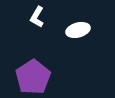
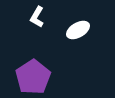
white ellipse: rotated 15 degrees counterclockwise
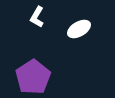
white ellipse: moved 1 px right, 1 px up
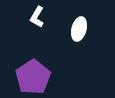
white ellipse: rotated 45 degrees counterclockwise
